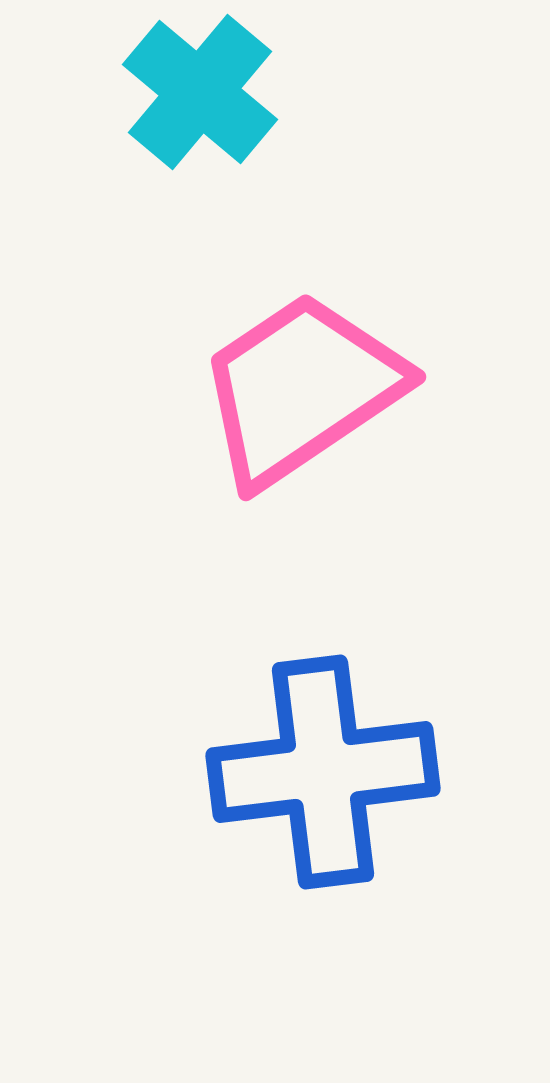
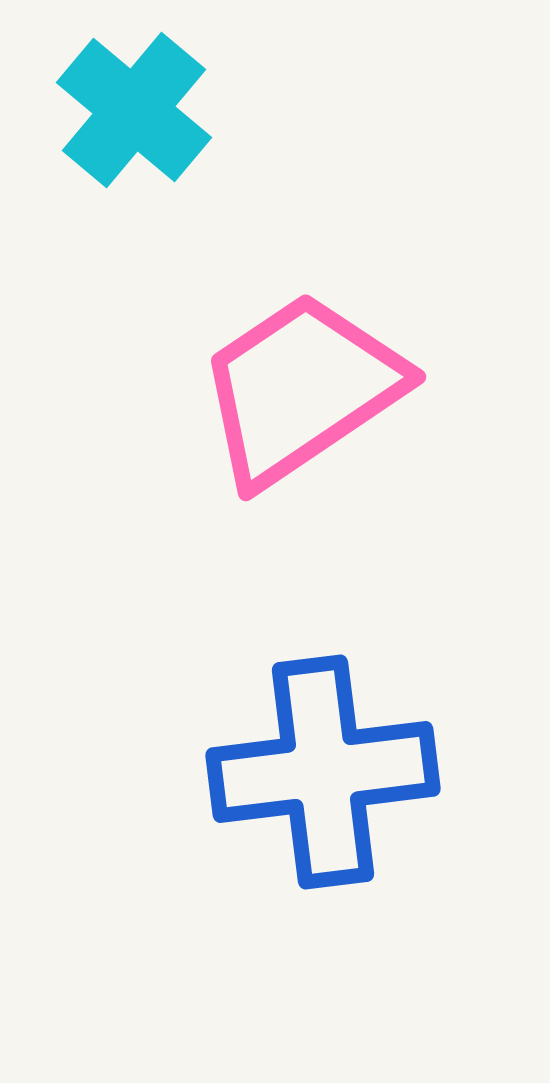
cyan cross: moved 66 px left, 18 px down
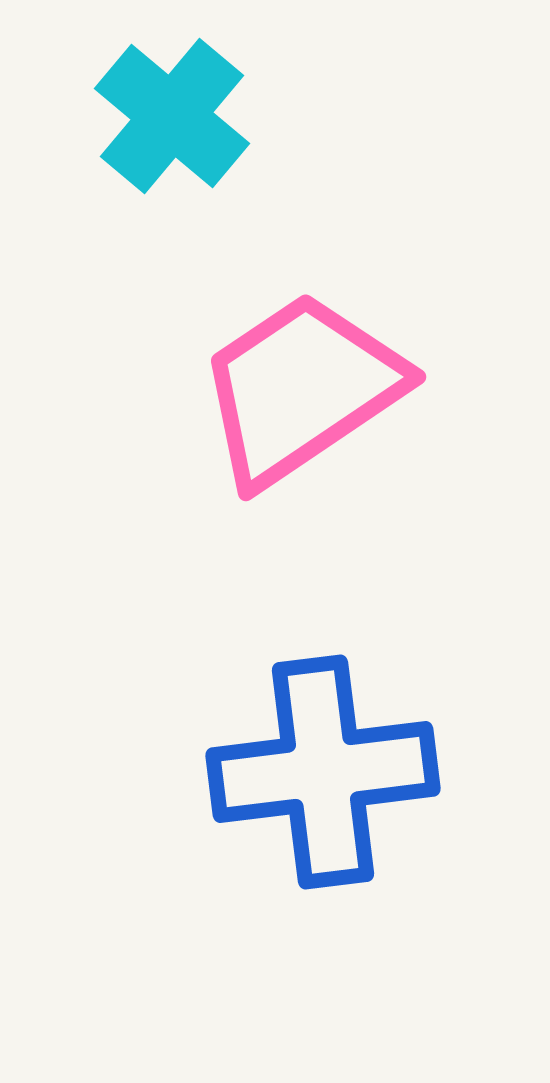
cyan cross: moved 38 px right, 6 px down
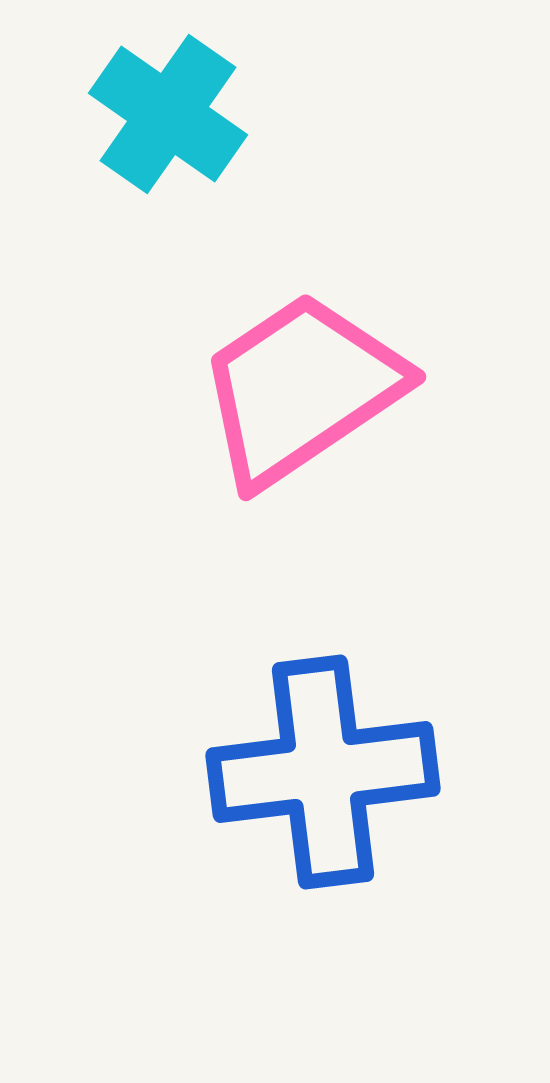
cyan cross: moved 4 px left, 2 px up; rotated 5 degrees counterclockwise
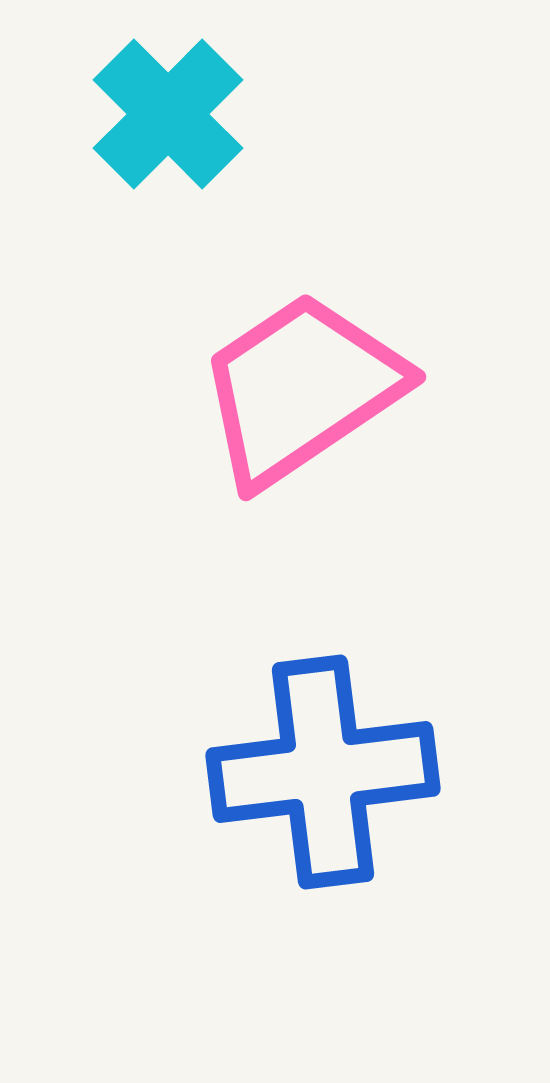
cyan cross: rotated 10 degrees clockwise
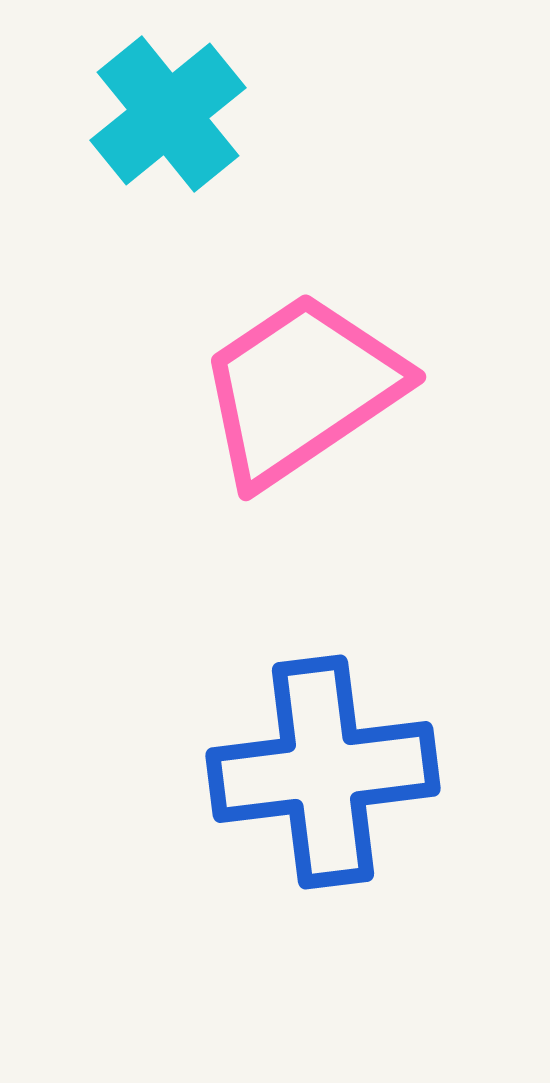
cyan cross: rotated 6 degrees clockwise
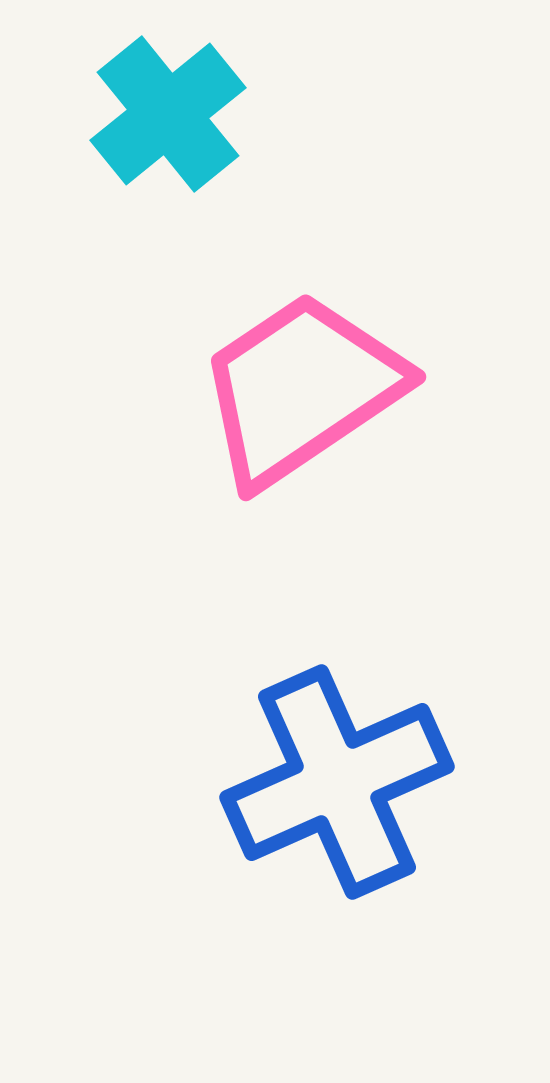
blue cross: moved 14 px right, 10 px down; rotated 17 degrees counterclockwise
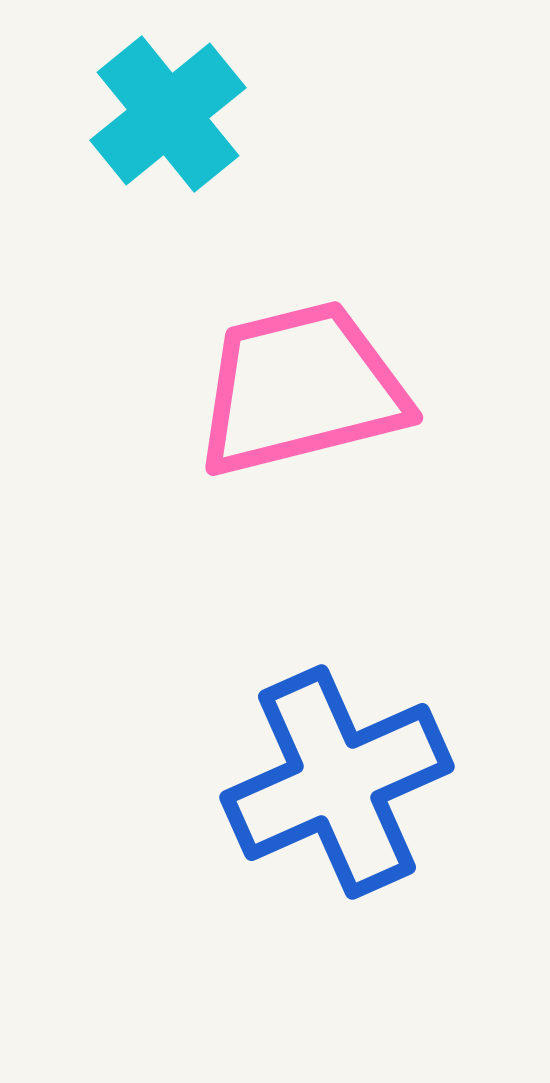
pink trapezoid: rotated 20 degrees clockwise
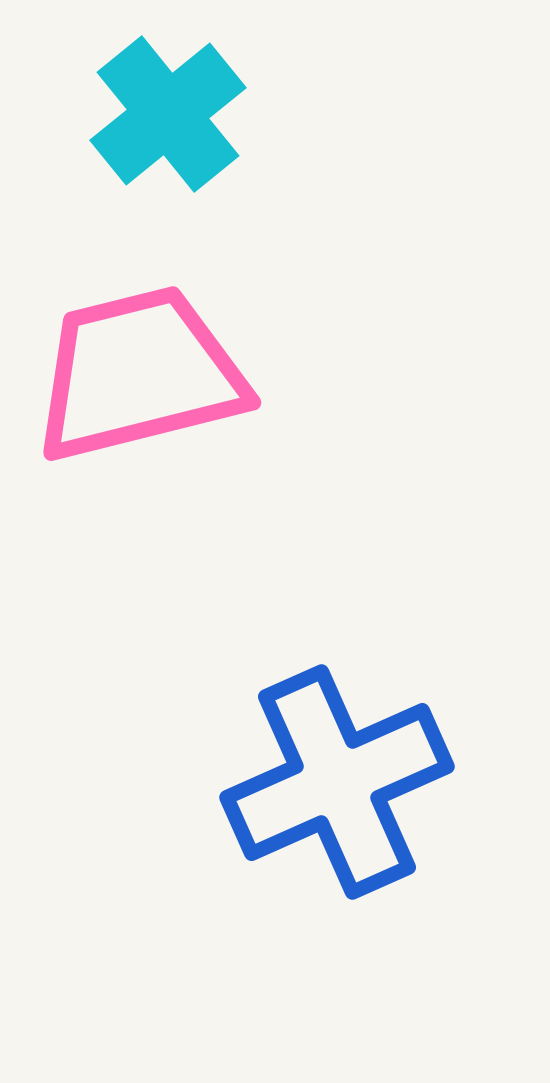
pink trapezoid: moved 162 px left, 15 px up
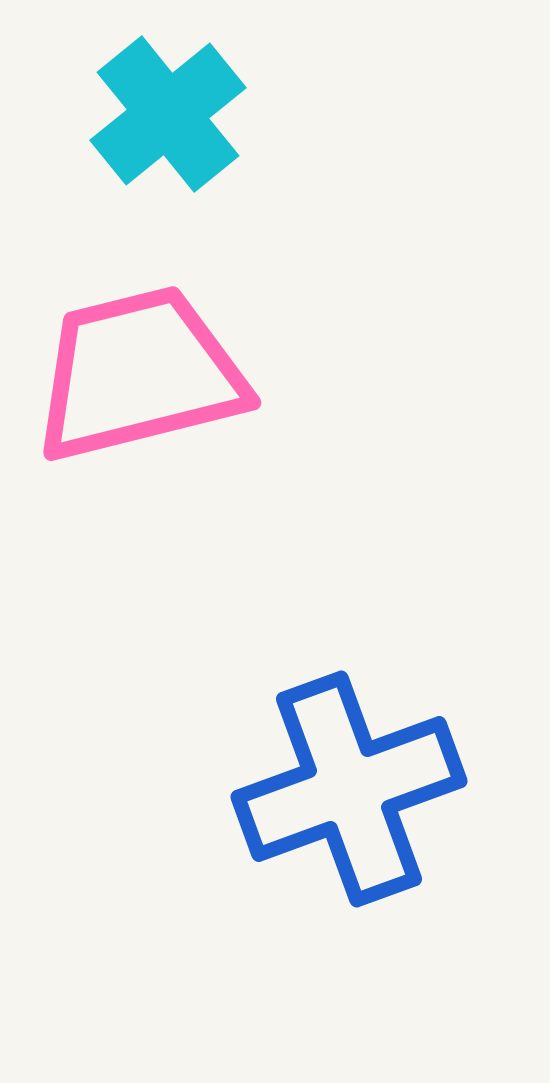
blue cross: moved 12 px right, 7 px down; rotated 4 degrees clockwise
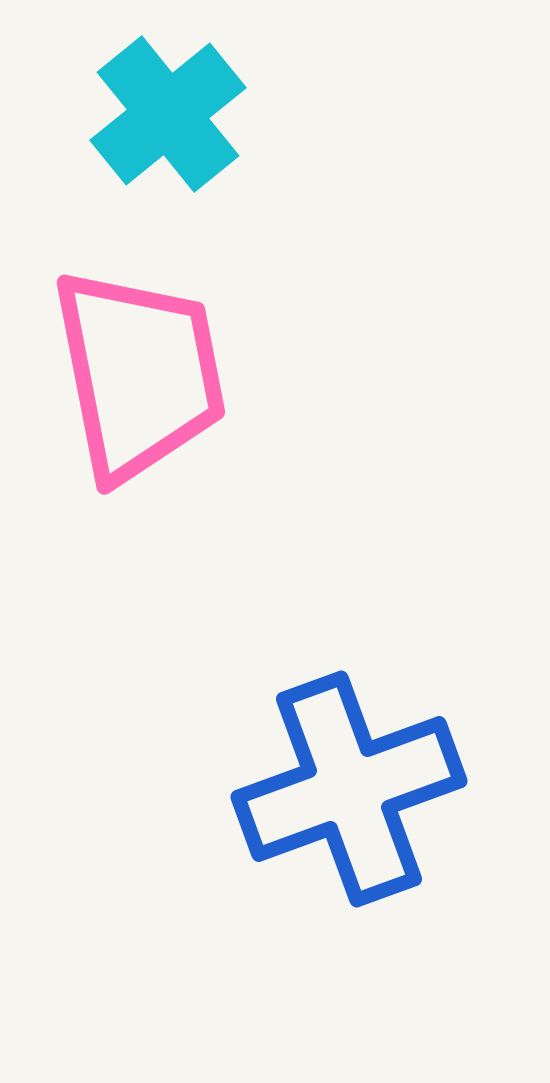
pink trapezoid: rotated 93 degrees clockwise
